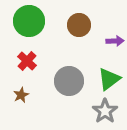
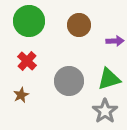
green triangle: rotated 20 degrees clockwise
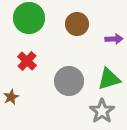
green circle: moved 3 px up
brown circle: moved 2 px left, 1 px up
purple arrow: moved 1 px left, 2 px up
brown star: moved 10 px left, 2 px down
gray star: moved 3 px left
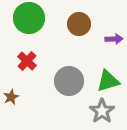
brown circle: moved 2 px right
green triangle: moved 1 px left, 2 px down
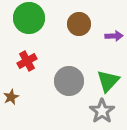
purple arrow: moved 3 px up
red cross: rotated 18 degrees clockwise
green triangle: rotated 30 degrees counterclockwise
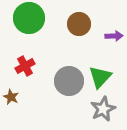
red cross: moved 2 px left, 5 px down
green triangle: moved 8 px left, 4 px up
brown star: rotated 21 degrees counterclockwise
gray star: moved 1 px right, 2 px up; rotated 10 degrees clockwise
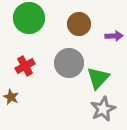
green triangle: moved 2 px left, 1 px down
gray circle: moved 18 px up
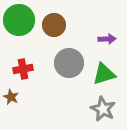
green circle: moved 10 px left, 2 px down
brown circle: moved 25 px left, 1 px down
purple arrow: moved 7 px left, 3 px down
red cross: moved 2 px left, 3 px down; rotated 18 degrees clockwise
green triangle: moved 6 px right, 4 px up; rotated 30 degrees clockwise
gray star: rotated 20 degrees counterclockwise
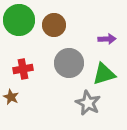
gray star: moved 15 px left, 6 px up
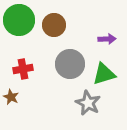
gray circle: moved 1 px right, 1 px down
